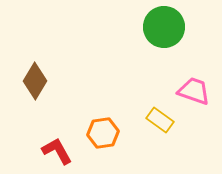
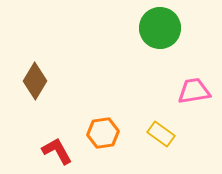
green circle: moved 4 px left, 1 px down
pink trapezoid: rotated 28 degrees counterclockwise
yellow rectangle: moved 1 px right, 14 px down
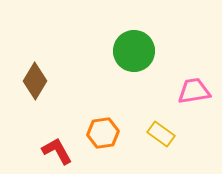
green circle: moved 26 px left, 23 px down
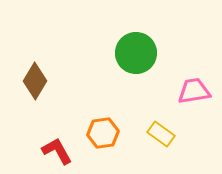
green circle: moved 2 px right, 2 px down
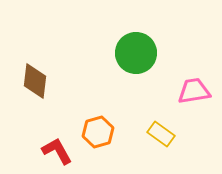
brown diamond: rotated 24 degrees counterclockwise
orange hexagon: moved 5 px left, 1 px up; rotated 8 degrees counterclockwise
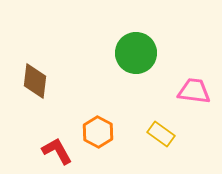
pink trapezoid: rotated 16 degrees clockwise
orange hexagon: rotated 16 degrees counterclockwise
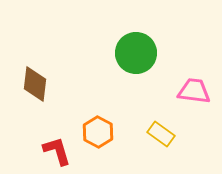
brown diamond: moved 3 px down
red L-shape: rotated 12 degrees clockwise
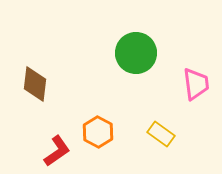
pink trapezoid: moved 2 px right, 7 px up; rotated 76 degrees clockwise
red L-shape: rotated 72 degrees clockwise
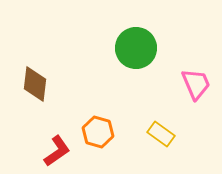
green circle: moved 5 px up
pink trapezoid: rotated 16 degrees counterclockwise
orange hexagon: rotated 12 degrees counterclockwise
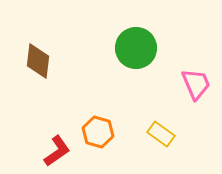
brown diamond: moved 3 px right, 23 px up
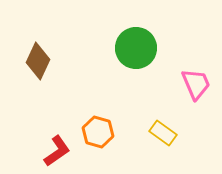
brown diamond: rotated 18 degrees clockwise
yellow rectangle: moved 2 px right, 1 px up
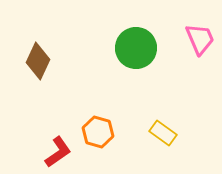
pink trapezoid: moved 4 px right, 45 px up
red L-shape: moved 1 px right, 1 px down
